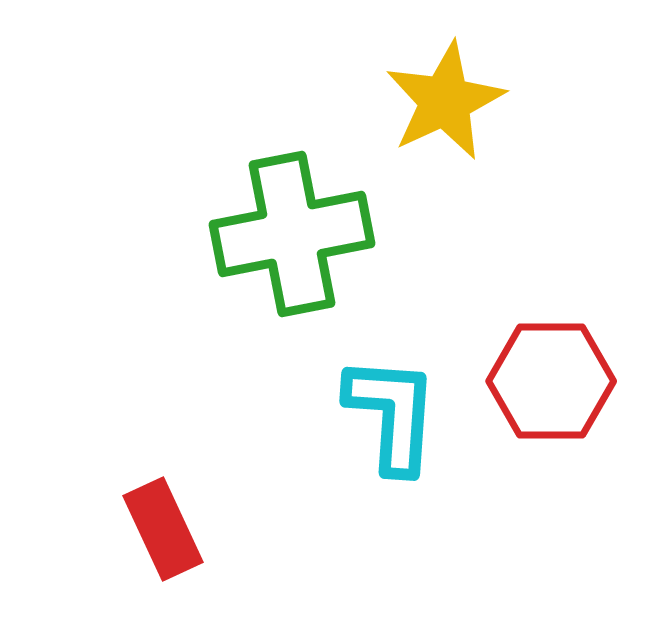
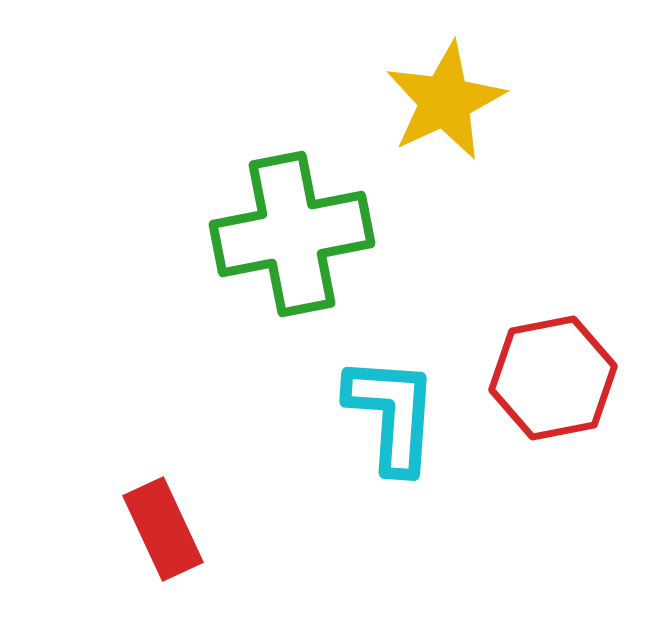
red hexagon: moved 2 px right, 3 px up; rotated 11 degrees counterclockwise
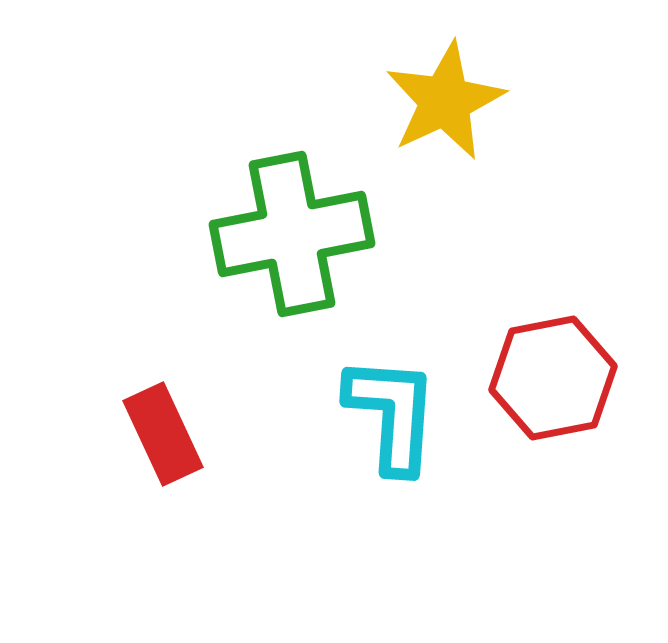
red rectangle: moved 95 px up
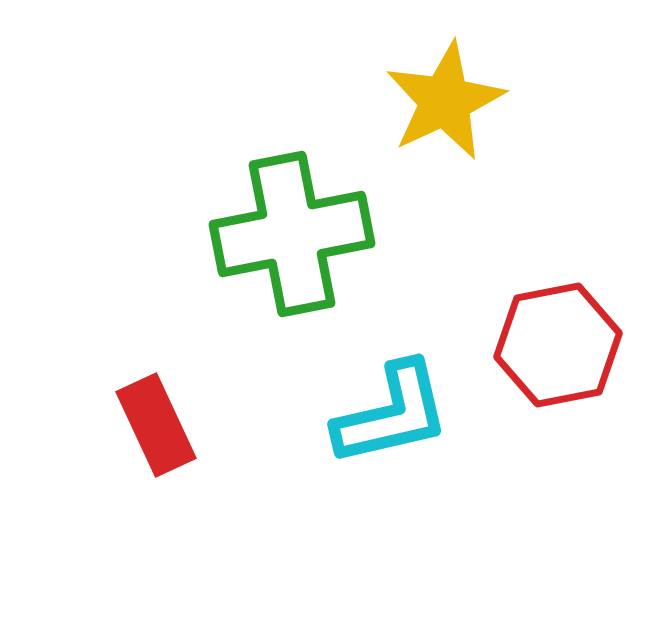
red hexagon: moved 5 px right, 33 px up
cyan L-shape: rotated 73 degrees clockwise
red rectangle: moved 7 px left, 9 px up
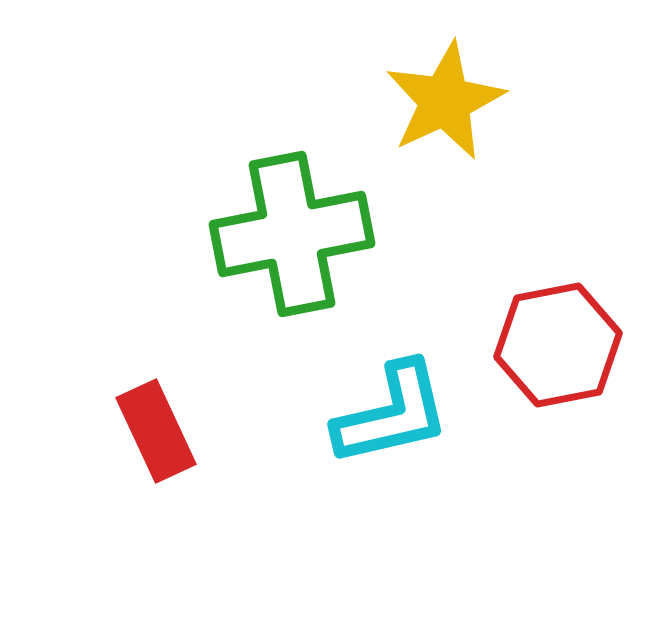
red rectangle: moved 6 px down
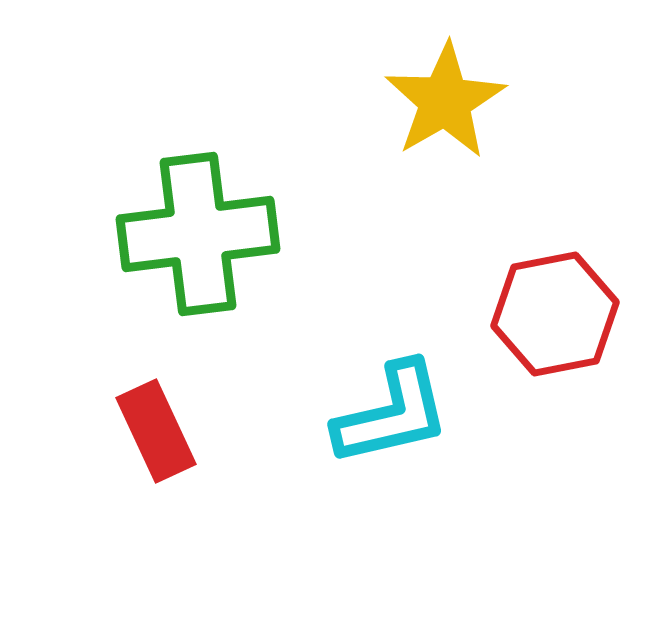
yellow star: rotated 5 degrees counterclockwise
green cross: moved 94 px left; rotated 4 degrees clockwise
red hexagon: moved 3 px left, 31 px up
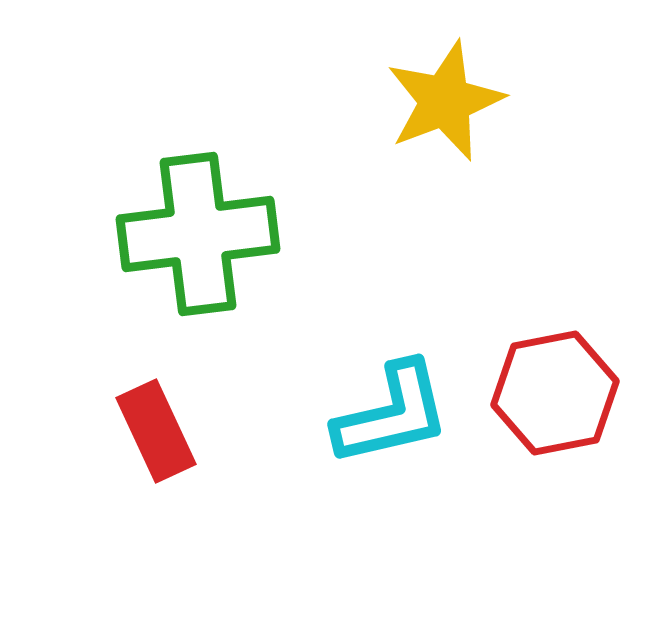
yellow star: rotated 9 degrees clockwise
red hexagon: moved 79 px down
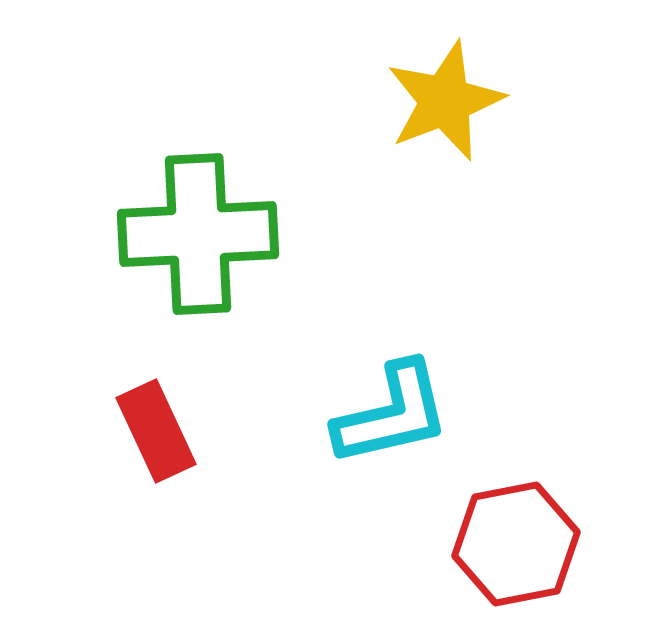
green cross: rotated 4 degrees clockwise
red hexagon: moved 39 px left, 151 px down
